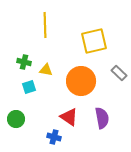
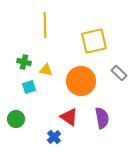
blue cross: rotated 32 degrees clockwise
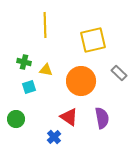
yellow square: moved 1 px left, 1 px up
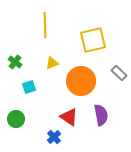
green cross: moved 9 px left; rotated 24 degrees clockwise
yellow triangle: moved 6 px right, 7 px up; rotated 32 degrees counterclockwise
purple semicircle: moved 1 px left, 3 px up
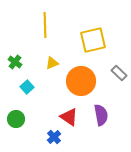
cyan square: moved 2 px left; rotated 24 degrees counterclockwise
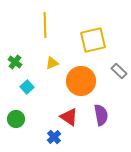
gray rectangle: moved 2 px up
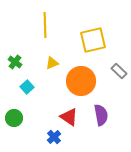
green circle: moved 2 px left, 1 px up
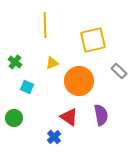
orange circle: moved 2 px left
cyan square: rotated 24 degrees counterclockwise
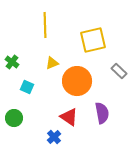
green cross: moved 3 px left
orange circle: moved 2 px left
purple semicircle: moved 1 px right, 2 px up
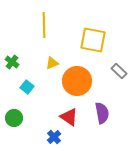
yellow line: moved 1 px left
yellow square: rotated 24 degrees clockwise
cyan square: rotated 16 degrees clockwise
